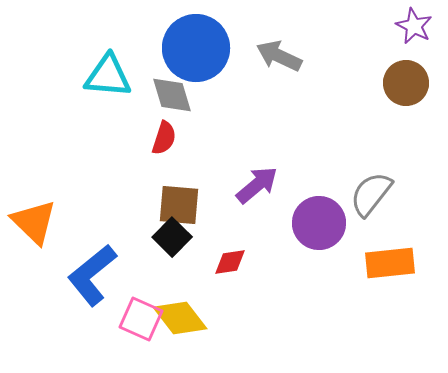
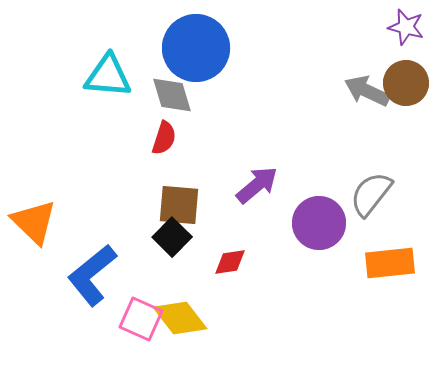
purple star: moved 8 px left, 1 px down; rotated 12 degrees counterclockwise
gray arrow: moved 88 px right, 35 px down
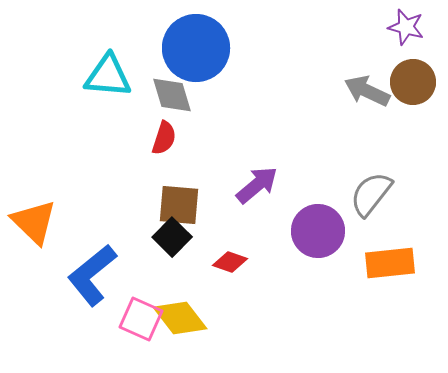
brown circle: moved 7 px right, 1 px up
purple circle: moved 1 px left, 8 px down
red diamond: rotated 28 degrees clockwise
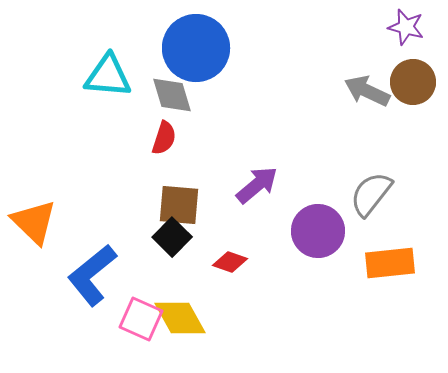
yellow diamond: rotated 8 degrees clockwise
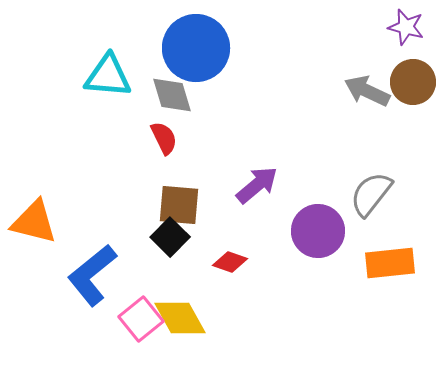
red semicircle: rotated 44 degrees counterclockwise
orange triangle: rotated 30 degrees counterclockwise
black square: moved 2 px left
pink square: rotated 27 degrees clockwise
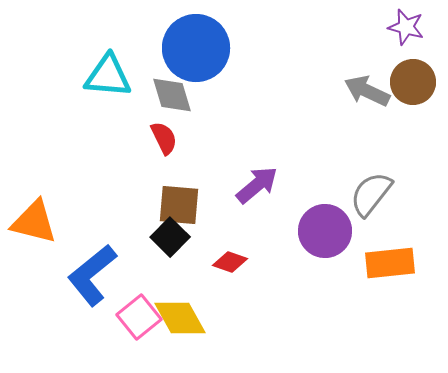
purple circle: moved 7 px right
pink square: moved 2 px left, 2 px up
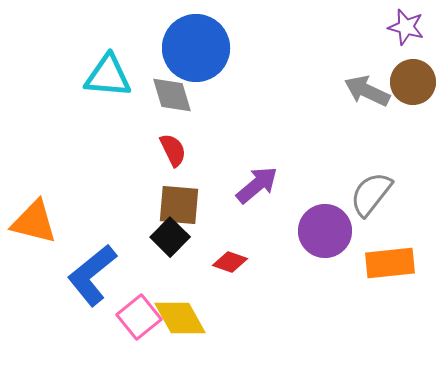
red semicircle: moved 9 px right, 12 px down
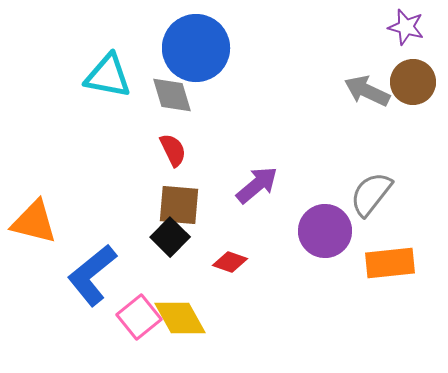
cyan triangle: rotated 6 degrees clockwise
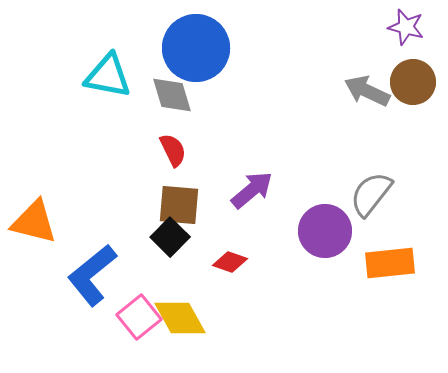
purple arrow: moved 5 px left, 5 px down
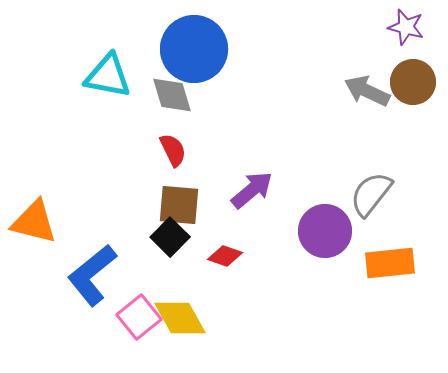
blue circle: moved 2 px left, 1 px down
red diamond: moved 5 px left, 6 px up
